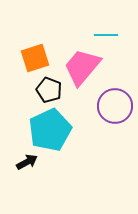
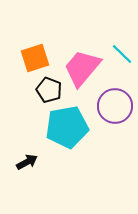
cyan line: moved 16 px right, 19 px down; rotated 45 degrees clockwise
pink trapezoid: moved 1 px down
cyan pentagon: moved 17 px right, 3 px up; rotated 15 degrees clockwise
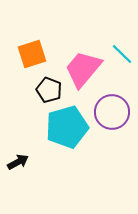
orange square: moved 3 px left, 4 px up
pink trapezoid: moved 1 px right, 1 px down
purple circle: moved 3 px left, 6 px down
cyan pentagon: rotated 6 degrees counterclockwise
black arrow: moved 9 px left
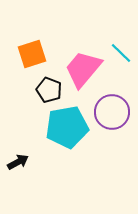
cyan line: moved 1 px left, 1 px up
cyan pentagon: rotated 6 degrees clockwise
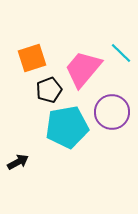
orange square: moved 4 px down
black pentagon: rotated 30 degrees clockwise
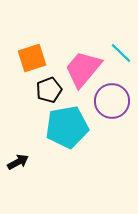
purple circle: moved 11 px up
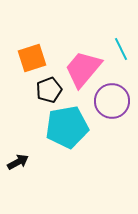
cyan line: moved 4 px up; rotated 20 degrees clockwise
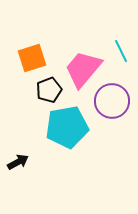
cyan line: moved 2 px down
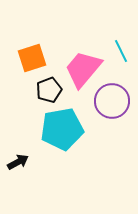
cyan pentagon: moved 5 px left, 2 px down
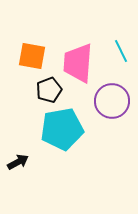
orange square: moved 2 px up; rotated 28 degrees clockwise
pink trapezoid: moved 5 px left, 6 px up; rotated 36 degrees counterclockwise
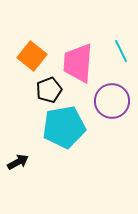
orange square: rotated 28 degrees clockwise
cyan pentagon: moved 2 px right, 2 px up
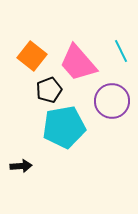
pink trapezoid: rotated 45 degrees counterclockwise
black arrow: moved 3 px right, 4 px down; rotated 25 degrees clockwise
